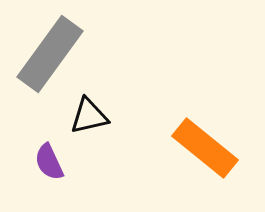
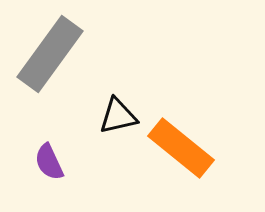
black triangle: moved 29 px right
orange rectangle: moved 24 px left
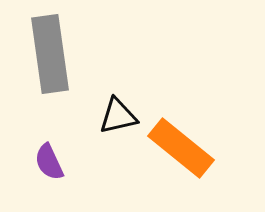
gray rectangle: rotated 44 degrees counterclockwise
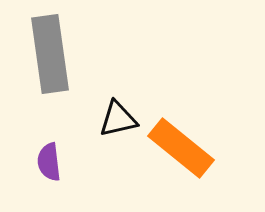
black triangle: moved 3 px down
purple semicircle: rotated 18 degrees clockwise
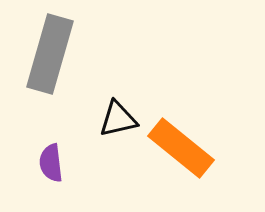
gray rectangle: rotated 24 degrees clockwise
purple semicircle: moved 2 px right, 1 px down
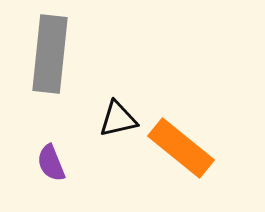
gray rectangle: rotated 10 degrees counterclockwise
purple semicircle: rotated 15 degrees counterclockwise
